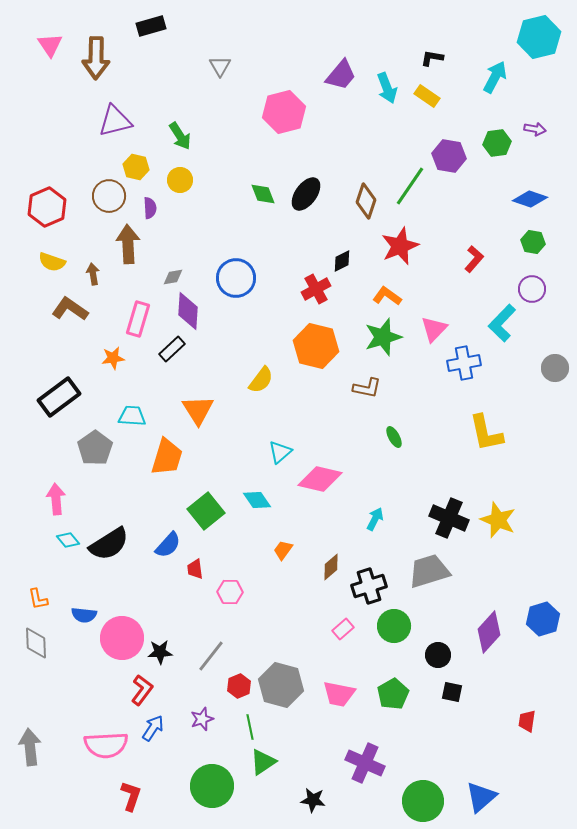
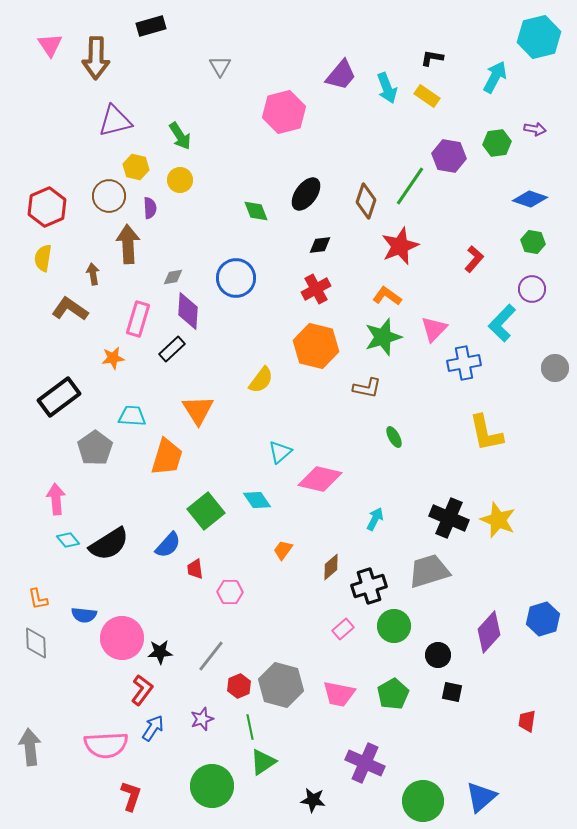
green diamond at (263, 194): moved 7 px left, 17 px down
black diamond at (342, 261): moved 22 px left, 16 px up; rotated 20 degrees clockwise
yellow semicircle at (52, 262): moved 9 px left, 4 px up; rotated 80 degrees clockwise
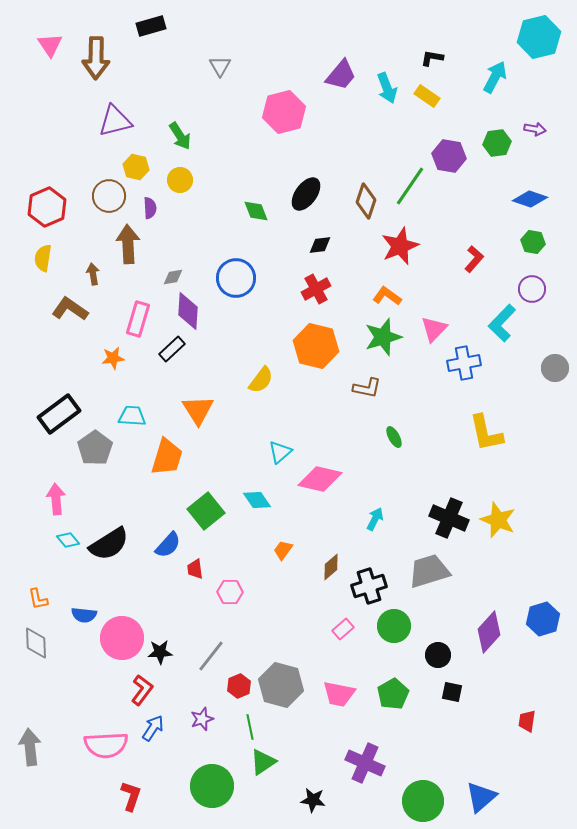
black rectangle at (59, 397): moved 17 px down
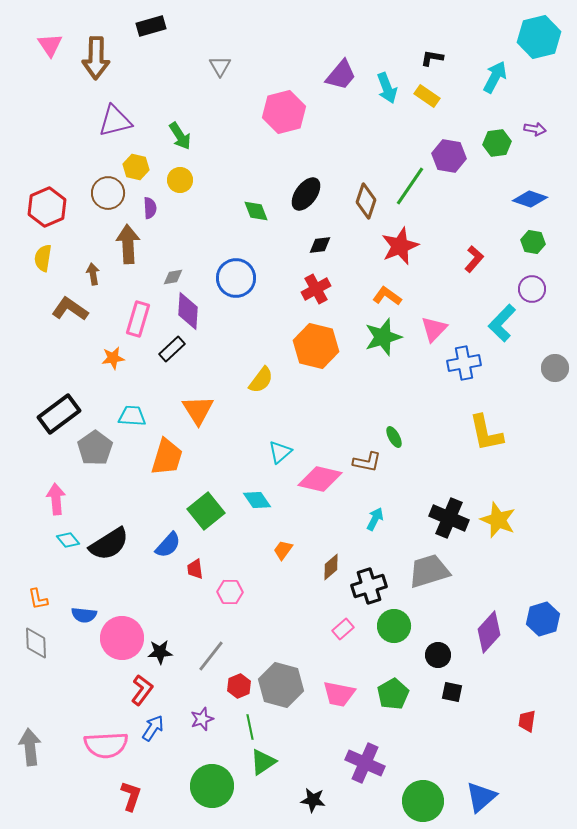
brown circle at (109, 196): moved 1 px left, 3 px up
brown L-shape at (367, 388): moved 74 px down
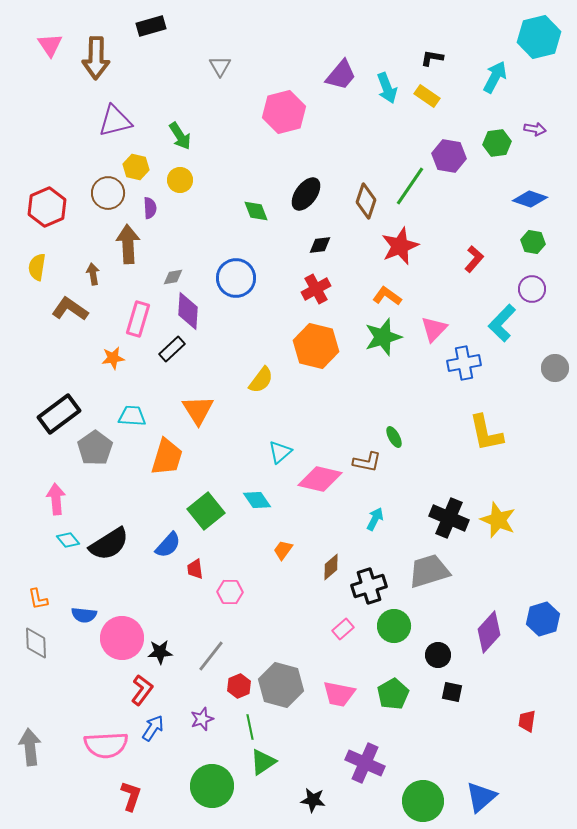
yellow semicircle at (43, 258): moved 6 px left, 9 px down
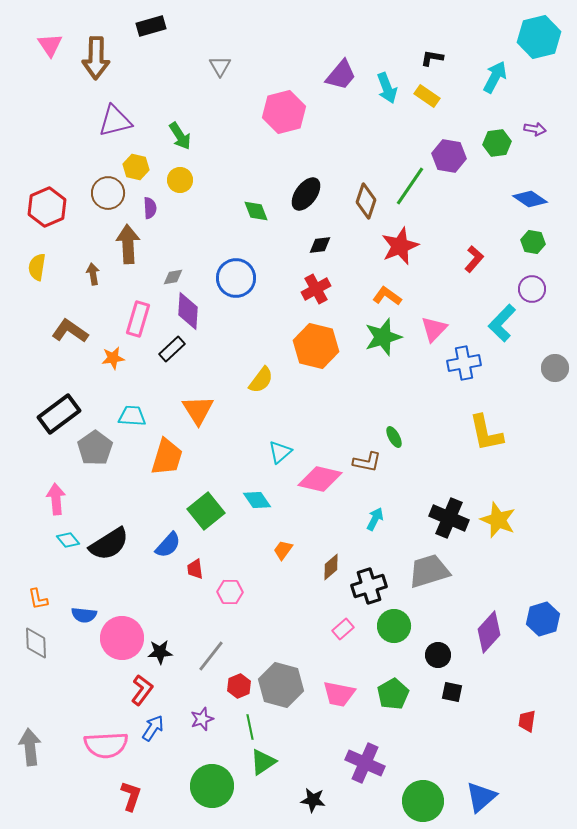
blue diamond at (530, 199): rotated 16 degrees clockwise
brown L-shape at (70, 309): moved 22 px down
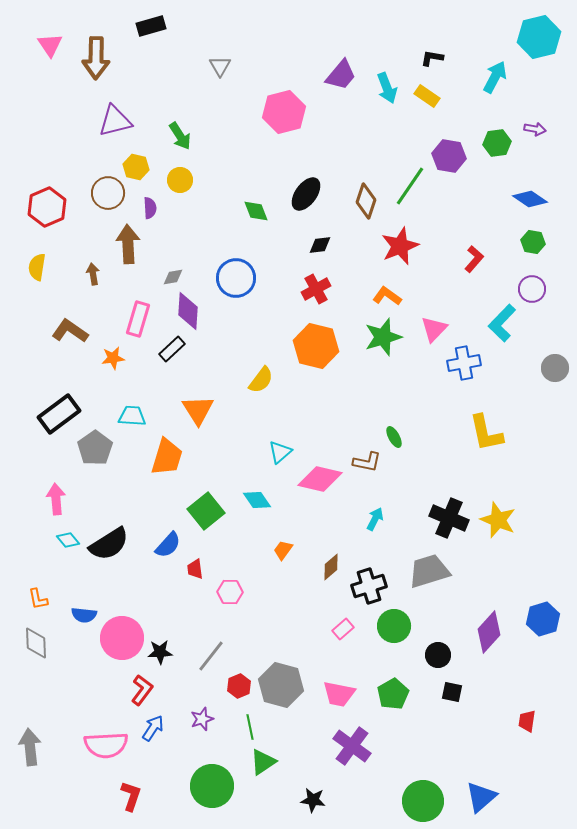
purple cross at (365, 763): moved 13 px left, 17 px up; rotated 12 degrees clockwise
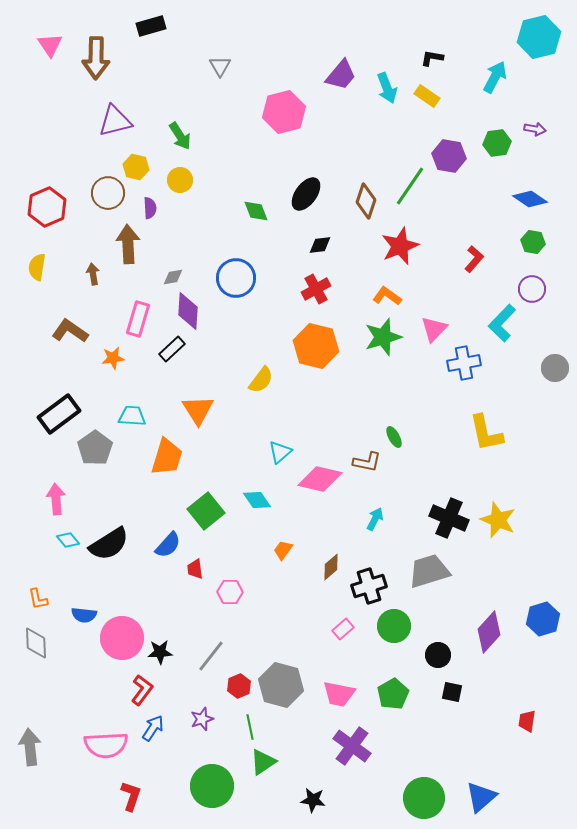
green circle at (423, 801): moved 1 px right, 3 px up
